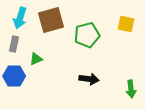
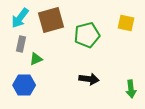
cyan arrow: rotated 20 degrees clockwise
yellow square: moved 1 px up
gray rectangle: moved 7 px right
blue hexagon: moved 10 px right, 9 px down
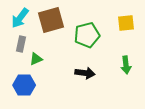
yellow square: rotated 18 degrees counterclockwise
black arrow: moved 4 px left, 6 px up
green arrow: moved 5 px left, 24 px up
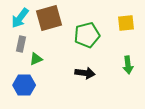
brown square: moved 2 px left, 2 px up
green arrow: moved 2 px right
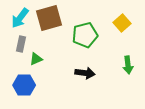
yellow square: moved 4 px left; rotated 36 degrees counterclockwise
green pentagon: moved 2 px left
